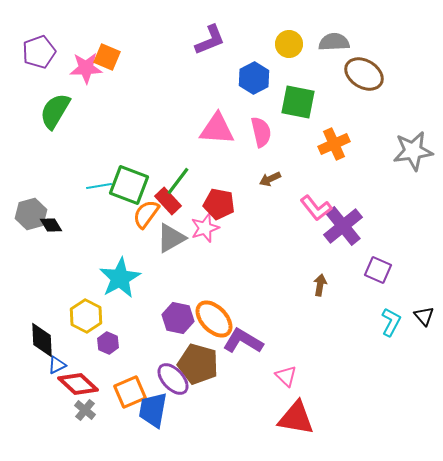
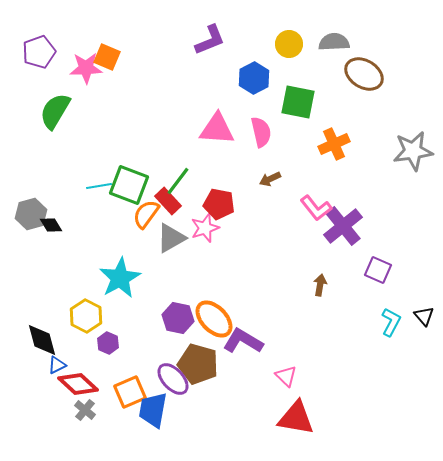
black diamond at (42, 340): rotated 12 degrees counterclockwise
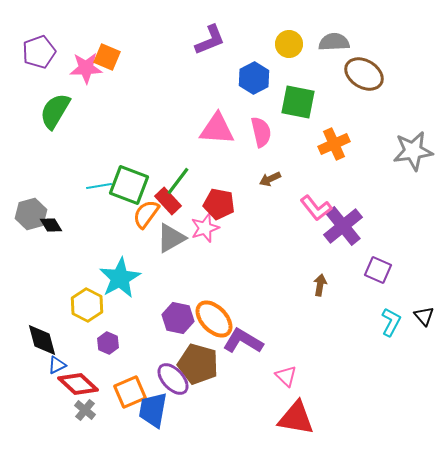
yellow hexagon at (86, 316): moved 1 px right, 11 px up
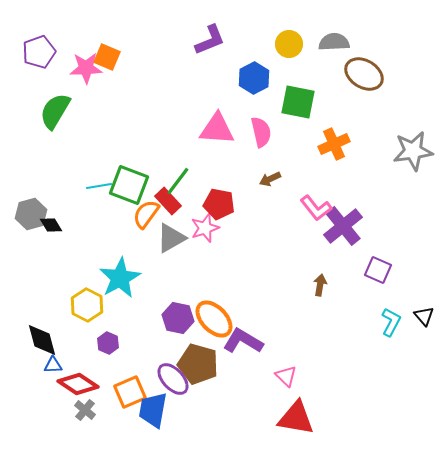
blue triangle at (57, 365): moved 4 px left; rotated 24 degrees clockwise
red diamond at (78, 384): rotated 9 degrees counterclockwise
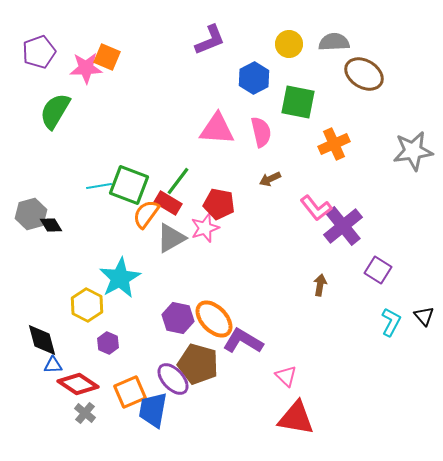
red rectangle at (168, 201): moved 2 px down; rotated 16 degrees counterclockwise
purple square at (378, 270): rotated 8 degrees clockwise
gray cross at (85, 410): moved 3 px down
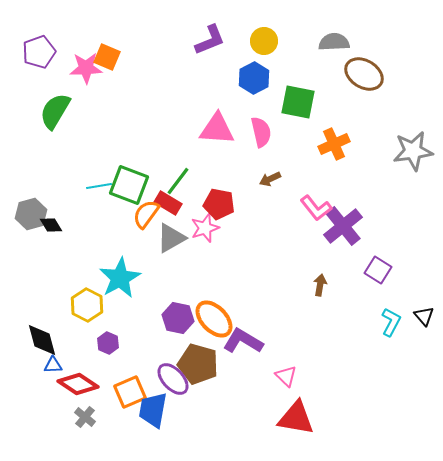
yellow circle at (289, 44): moved 25 px left, 3 px up
gray cross at (85, 413): moved 4 px down
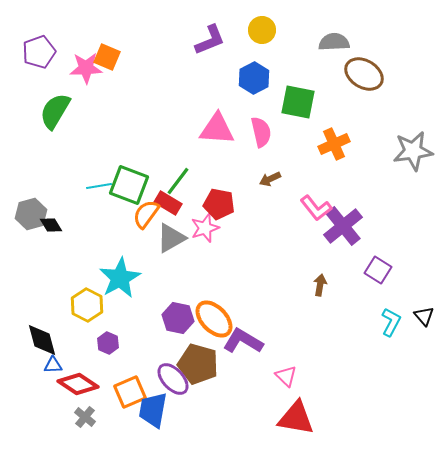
yellow circle at (264, 41): moved 2 px left, 11 px up
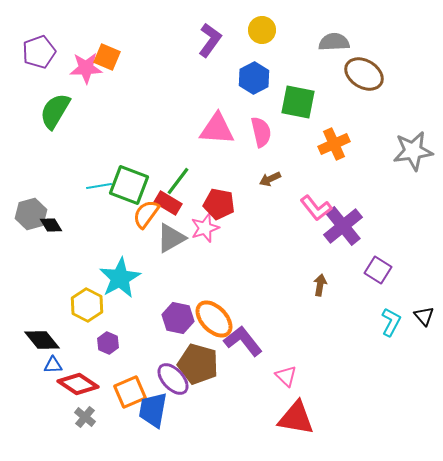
purple L-shape at (210, 40): rotated 32 degrees counterclockwise
black diamond at (42, 340): rotated 24 degrees counterclockwise
purple L-shape at (243, 341): rotated 21 degrees clockwise
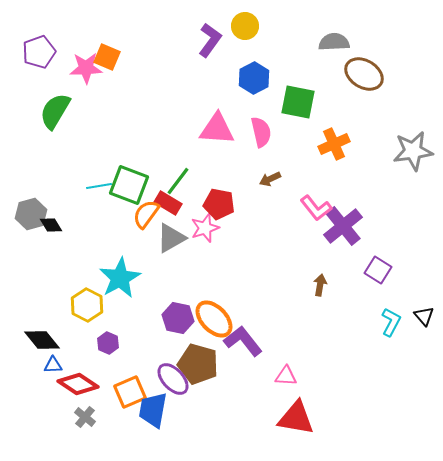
yellow circle at (262, 30): moved 17 px left, 4 px up
pink triangle at (286, 376): rotated 40 degrees counterclockwise
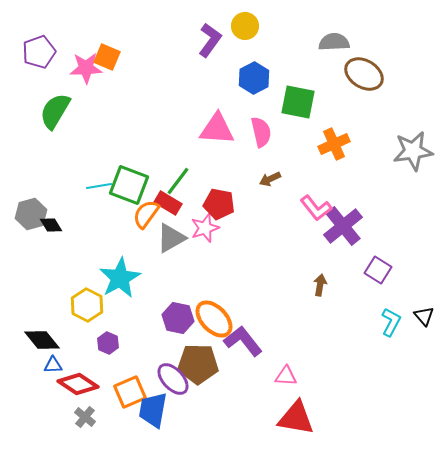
brown pentagon at (198, 364): rotated 15 degrees counterclockwise
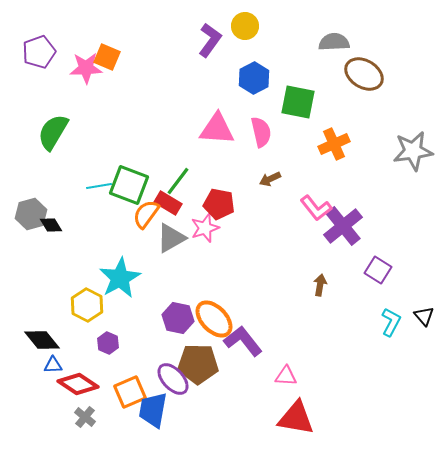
green semicircle at (55, 111): moved 2 px left, 21 px down
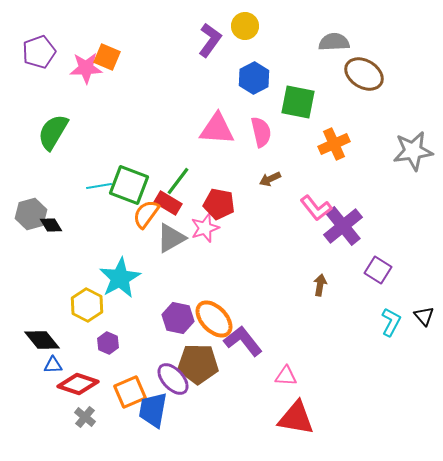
red diamond at (78, 384): rotated 15 degrees counterclockwise
